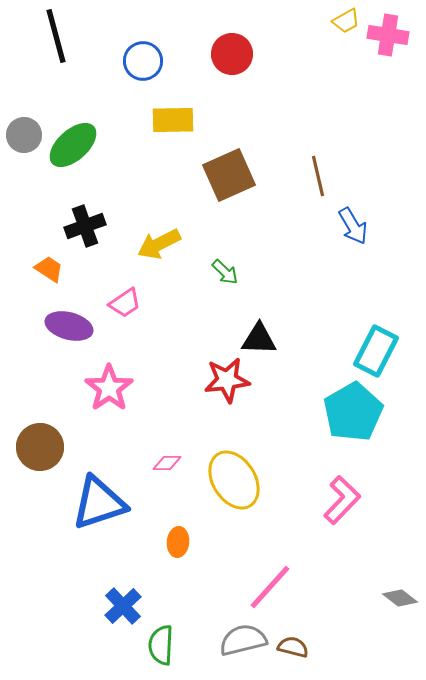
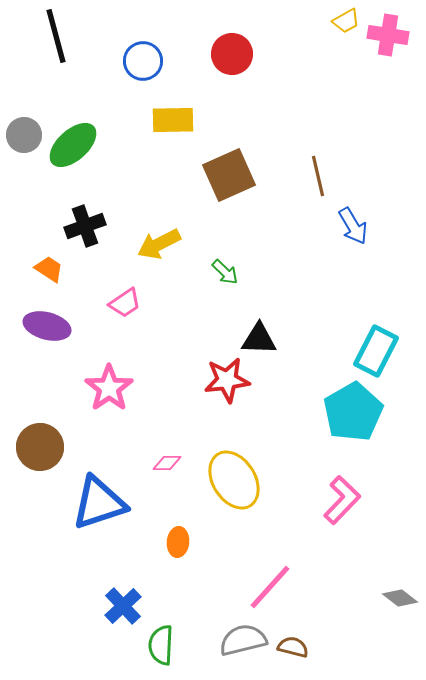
purple ellipse: moved 22 px left
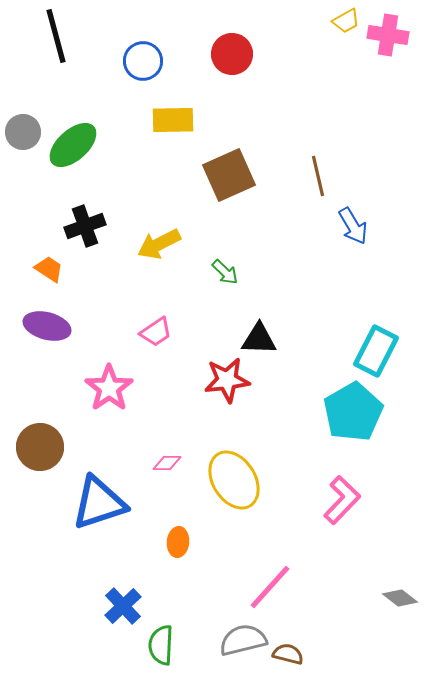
gray circle: moved 1 px left, 3 px up
pink trapezoid: moved 31 px right, 29 px down
brown semicircle: moved 5 px left, 7 px down
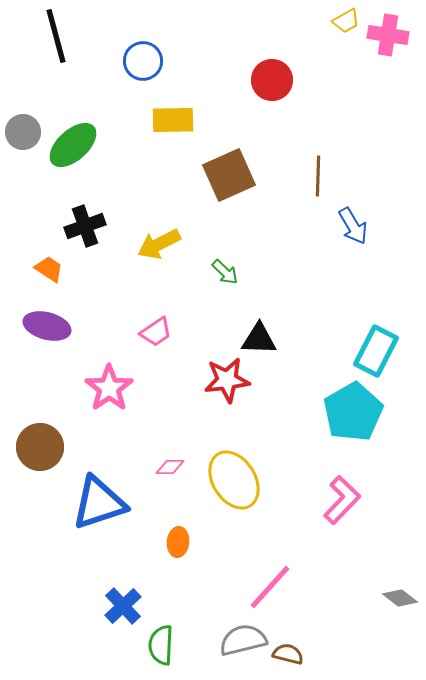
red circle: moved 40 px right, 26 px down
brown line: rotated 15 degrees clockwise
pink diamond: moved 3 px right, 4 px down
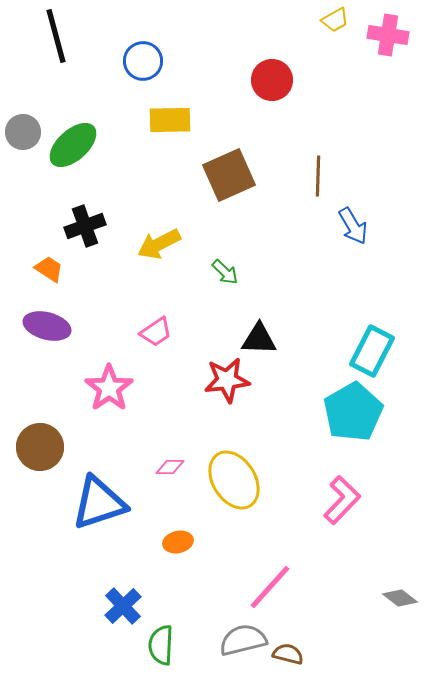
yellow trapezoid: moved 11 px left, 1 px up
yellow rectangle: moved 3 px left
cyan rectangle: moved 4 px left
orange ellipse: rotated 72 degrees clockwise
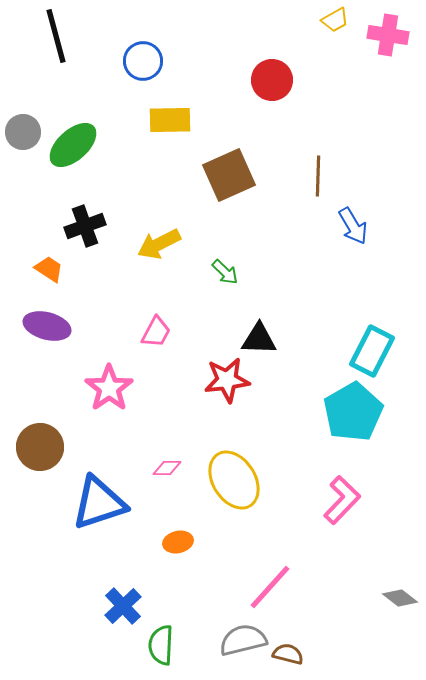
pink trapezoid: rotated 28 degrees counterclockwise
pink diamond: moved 3 px left, 1 px down
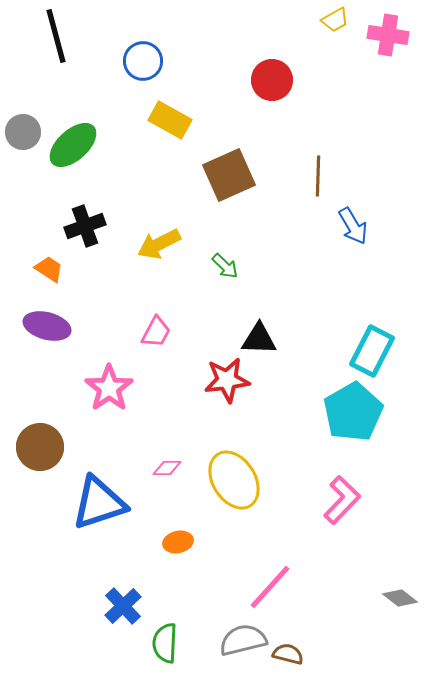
yellow rectangle: rotated 30 degrees clockwise
green arrow: moved 6 px up
green semicircle: moved 4 px right, 2 px up
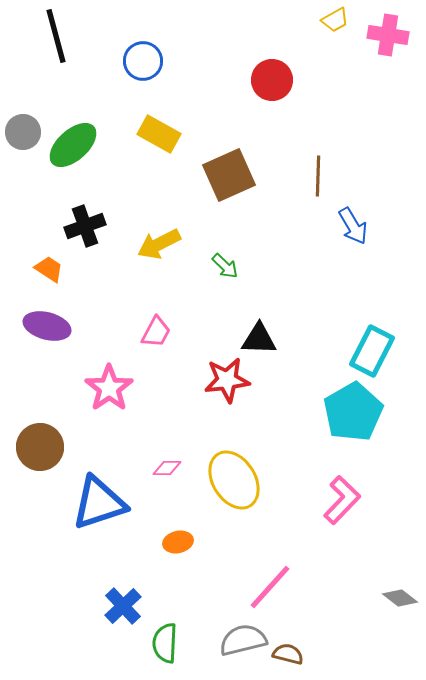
yellow rectangle: moved 11 px left, 14 px down
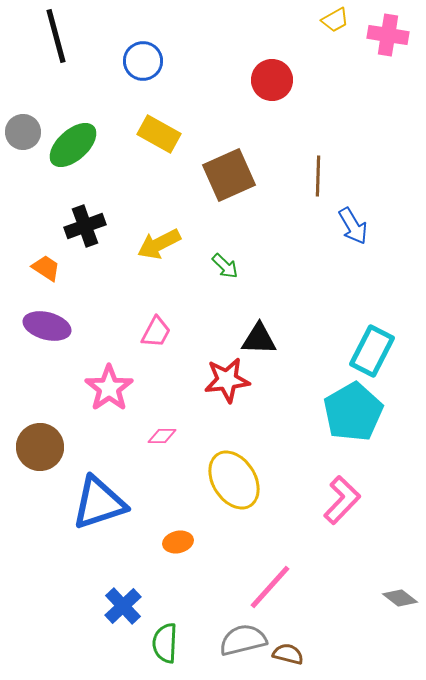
orange trapezoid: moved 3 px left, 1 px up
pink diamond: moved 5 px left, 32 px up
